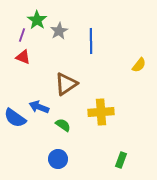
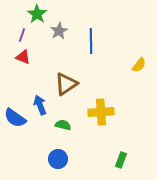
green star: moved 6 px up
blue arrow: moved 1 px right, 2 px up; rotated 48 degrees clockwise
green semicircle: rotated 21 degrees counterclockwise
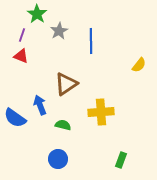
red triangle: moved 2 px left, 1 px up
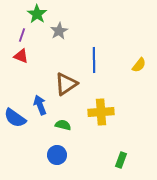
blue line: moved 3 px right, 19 px down
blue circle: moved 1 px left, 4 px up
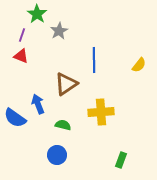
blue arrow: moved 2 px left, 1 px up
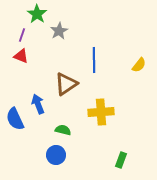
blue semicircle: moved 1 px down; rotated 30 degrees clockwise
green semicircle: moved 5 px down
blue circle: moved 1 px left
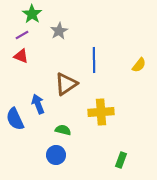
green star: moved 5 px left
purple line: rotated 40 degrees clockwise
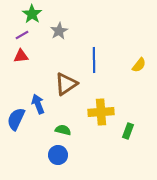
red triangle: rotated 28 degrees counterclockwise
blue semicircle: moved 1 px right; rotated 50 degrees clockwise
blue circle: moved 2 px right
green rectangle: moved 7 px right, 29 px up
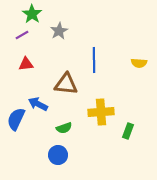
red triangle: moved 5 px right, 8 px down
yellow semicircle: moved 2 px up; rotated 56 degrees clockwise
brown triangle: rotated 40 degrees clockwise
blue arrow: rotated 42 degrees counterclockwise
green semicircle: moved 1 px right, 2 px up; rotated 147 degrees clockwise
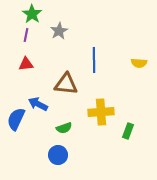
purple line: moved 4 px right; rotated 48 degrees counterclockwise
